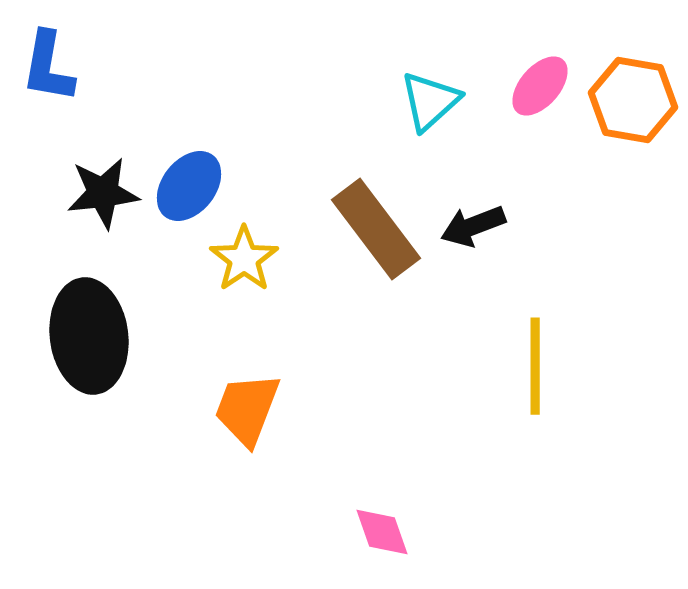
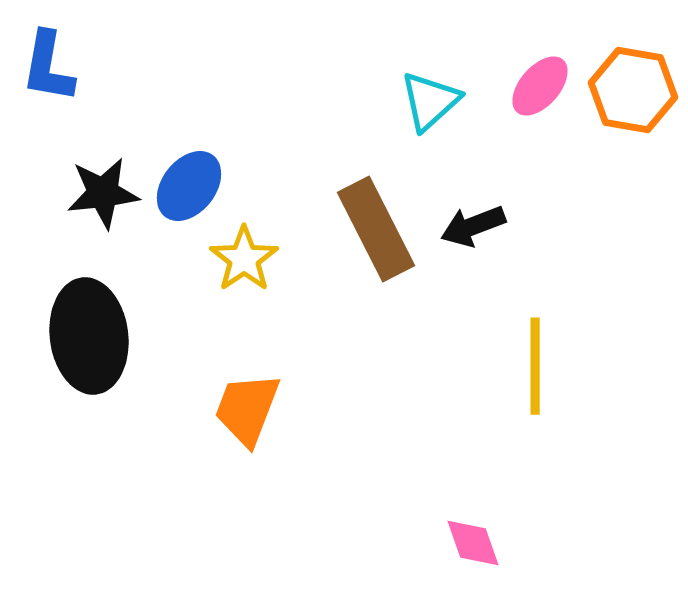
orange hexagon: moved 10 px up
brown rectangle: rotated 10 degrees clockwise
pink diamond: moved 91 px right, 11 px down
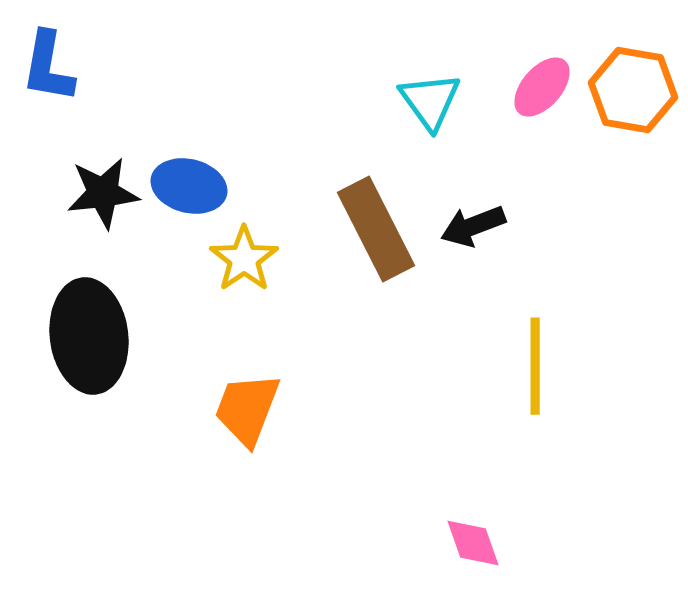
pink ellipse: moved 2 px right, 1 px down
cyan triangle: rotated 24 degrees counterclockwise
blue ellipse: rotated 66 degrees clockwise
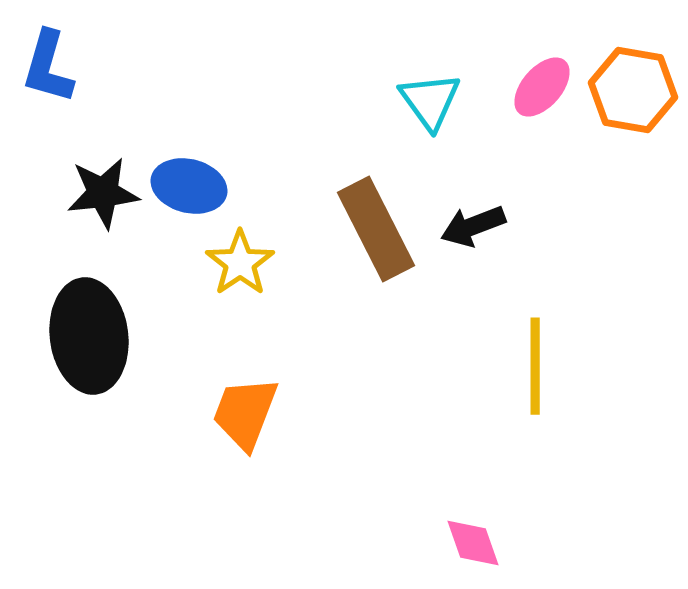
blue L-shape: rotated 6 degrees clockwise
yellow star: moved 4 px left, 4 px down
orange trapezoid: moved 2 px left, 4 px down
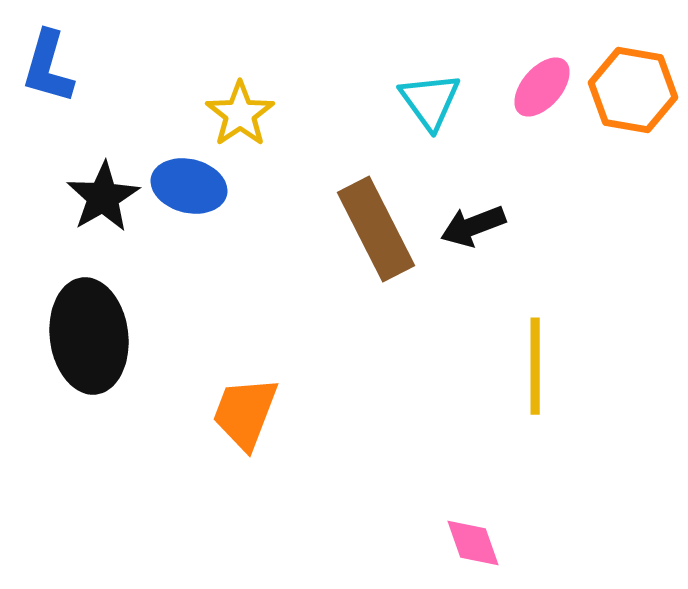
black star: moved 4 px down; rotated 24 degrees counterclockwise
yellow star: moved 149 px up
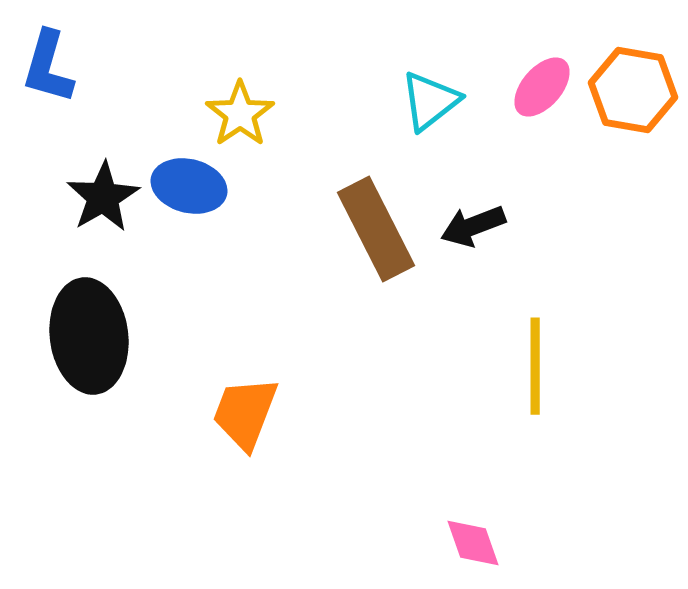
cyan triangle: rotated 28 degrees clockwise
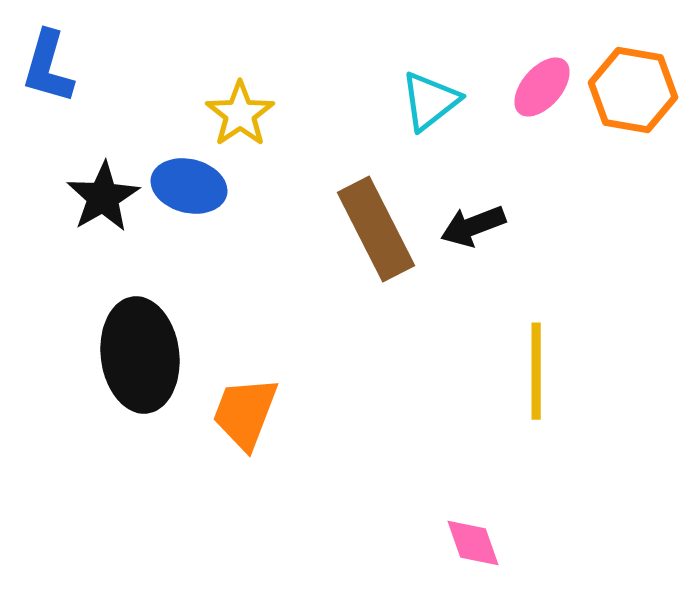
black ellipse: moved 51 px right, 19 px down
yellow line: moved 1 px right, 5 px down
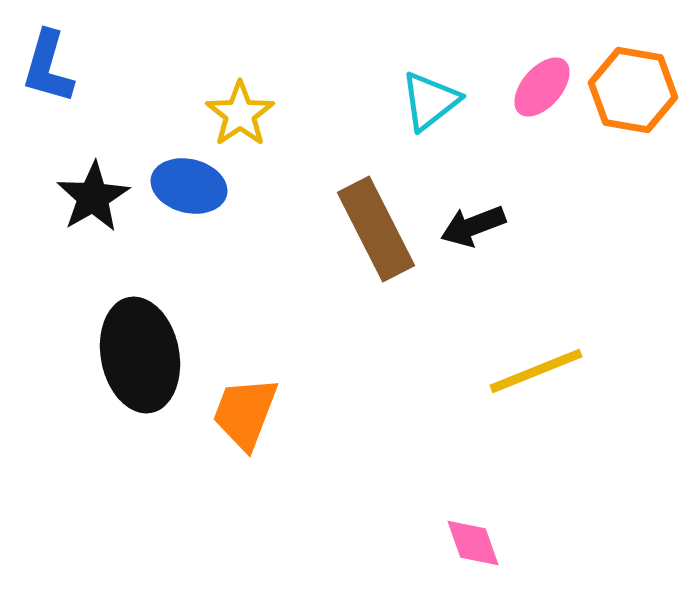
black star: moved 10 px left
black ellipse: rotated 4 degrees counterclockwise
yellow line: rotated 68 degrees clockwise
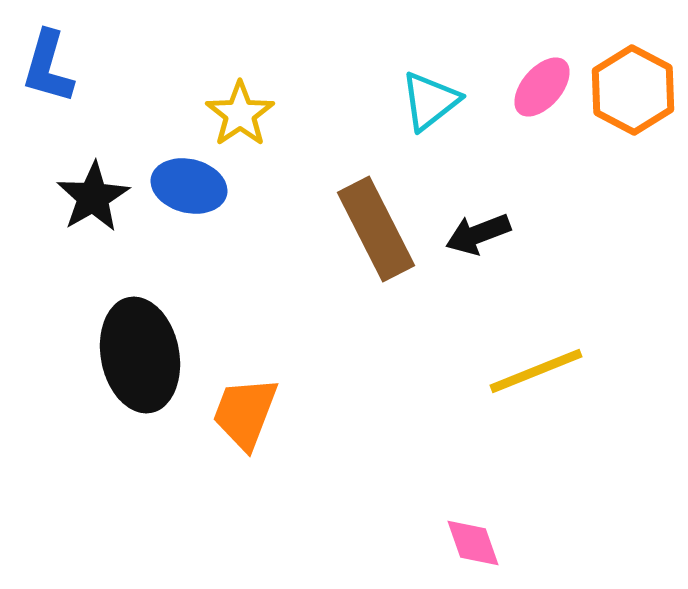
orange hexagon: rotated 18 degrees clockwise
black arrow: moved 5 px right, 8 px down
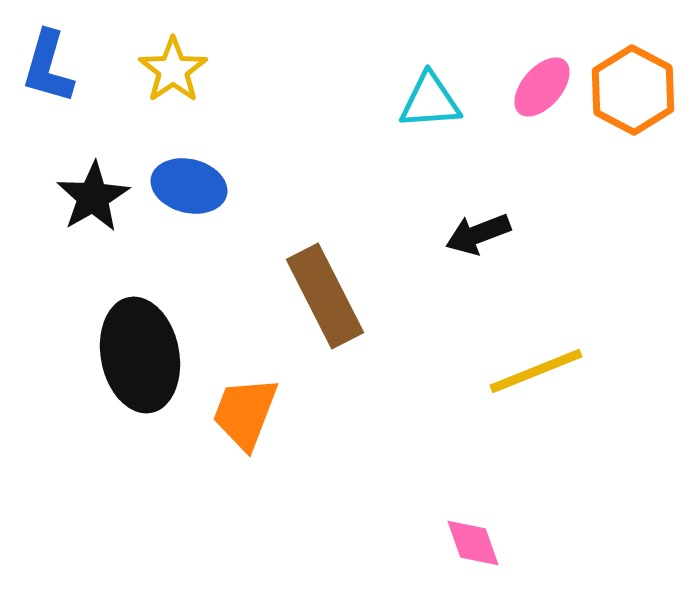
cyan triangle: rotated 34 degrees clockwise
yellow star: moved 67 px left, 44 px up
brown rectangle: moved 51 px left, 67 px down
